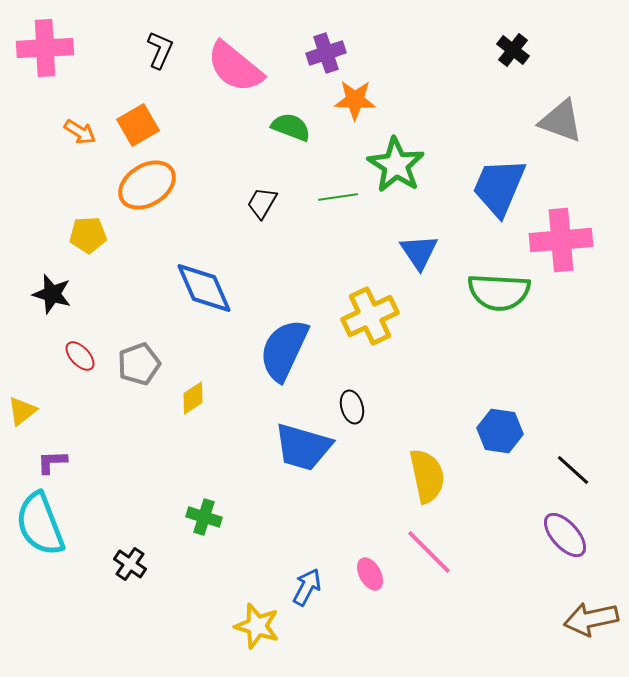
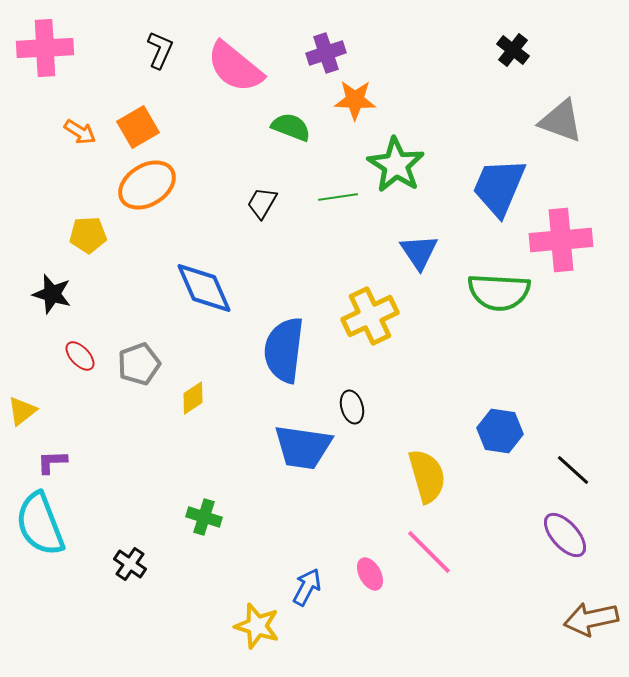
orange square at (138, 125): moved 2 px down
blue semicircle at (284, 350): rotated 18 degrees counterclockwise
blue trapezoid at (303, 447): rotated 8 degrees counterclockwise
yellow semicircle at (427, 476): rotated 4 degrees counterclockwise
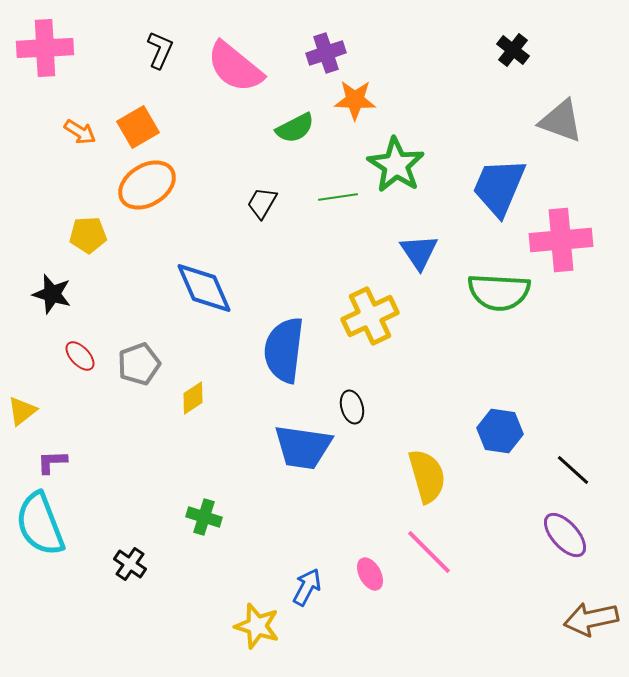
green semicircle at (291, 127): moved 4 px right, 1 px down; rotated 132 degrees clockwise
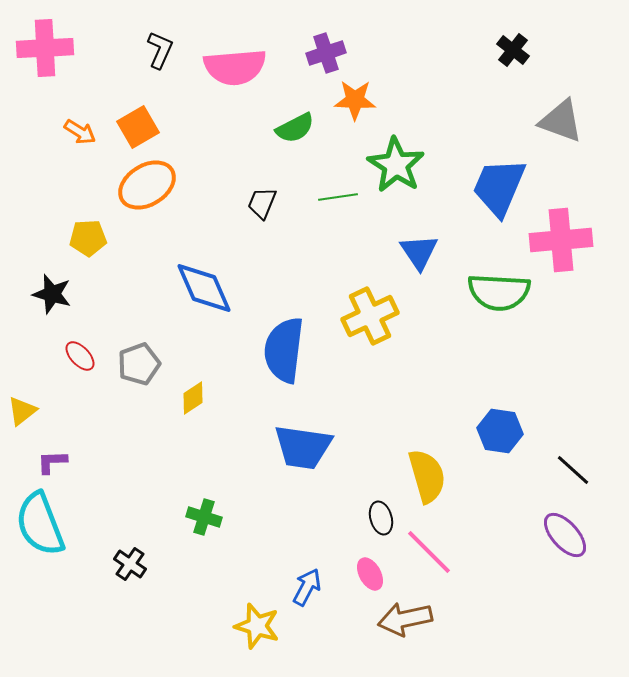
pink semicircle at (235, 67): rotated 44 degrees counterclockwise
black trapezoid at (262, 203): rotated 8 degrees counterclockwise
yellow pentagon at (88, 235): moved 3 px down
black ellipse at (352, 407): moved 29 px right, 111 px down
brown arrow at (591, 619): moved 186 px left
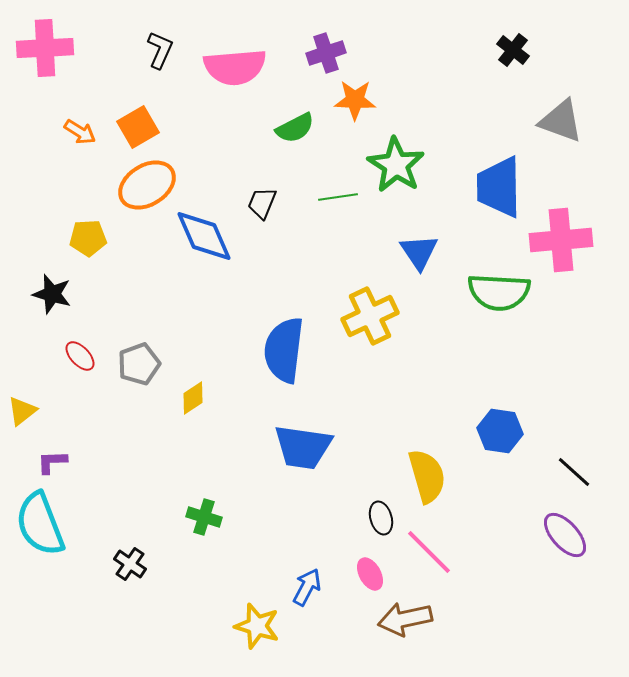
blue trapezoid at (499, 187): rotated 24 degrees counterclockwise
blue diamond at (204, 288): moved 52 px up
black line at (573, 470): moved 1 px right, 2 px down
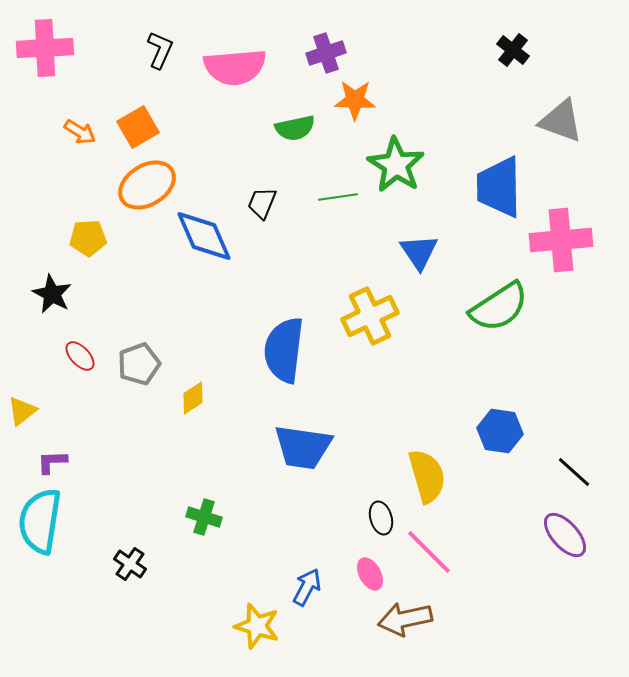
green semicircle at (295, 128): rotated 15 degrees clockwise
green semicircle at (499, 292): moved 15 px down; rotated 36 degrees counterclockwise
black star at (52, 294): rotated 12 degrees clockwise
cyan semicircle at (40, 524): moved 3 px up; rotated 30 degrees clockwise
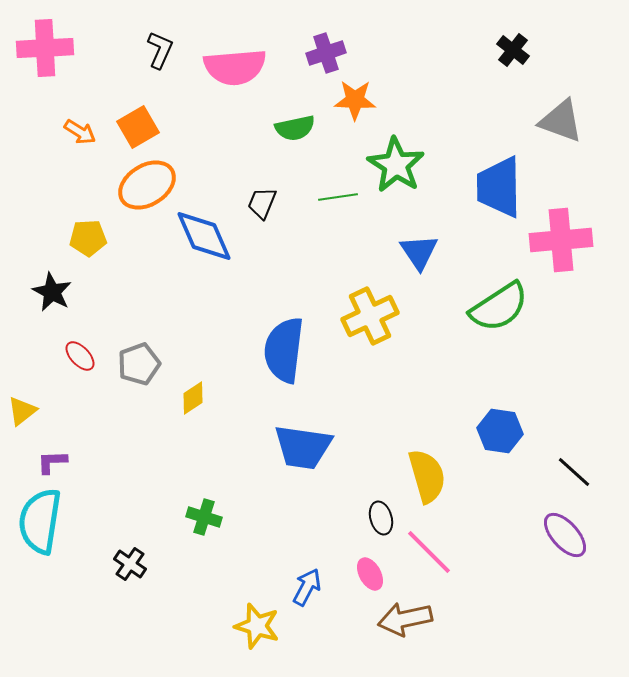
black star at (52, 294): moved 2 px up
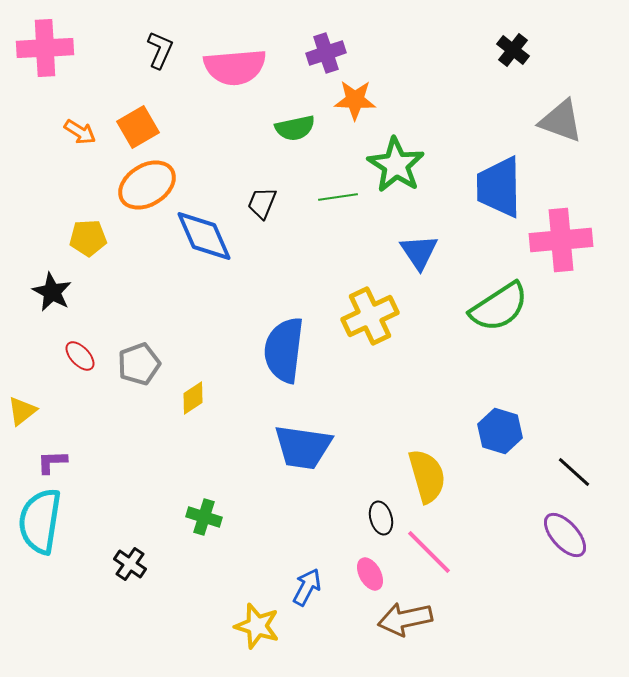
blue hexagon at (500, 431): rotated 9 degrees clockwise
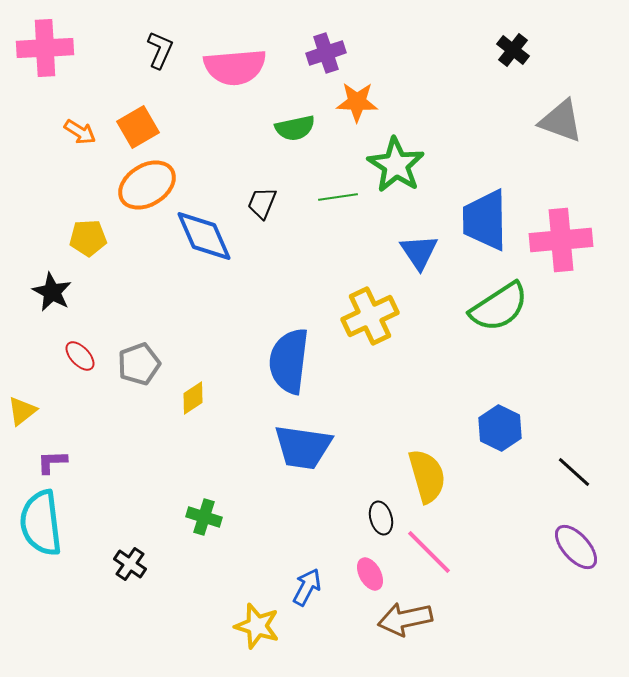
orange star at (355, 100): moved 2 px right, 2 px down
blue trapezoid at (499, 187): moved 14 px left, 33 px down
blue semicircle at (284, 350): moved 5 px right, 11 px down
blue hexagon at (500, 431): moved 3 px up; rotated 9 degrees clockwise
cyan semicircle at (40, 521): moved 1 px right, 2 px down; rotated 16 degrees counterclockwise
purple ellipse at (565, 535): moved 11 px right, 12 px down
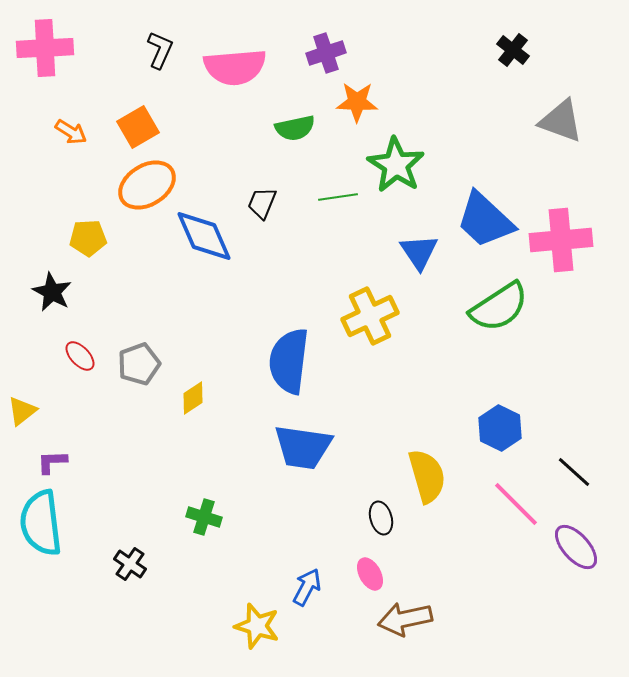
orange arrow at (80, 132): moved 9 px left
blue trapezoid at (485, 220): rotated 46 degrees counterclockwise
pink line at (429, 552): moved 87 px right, 48 px up
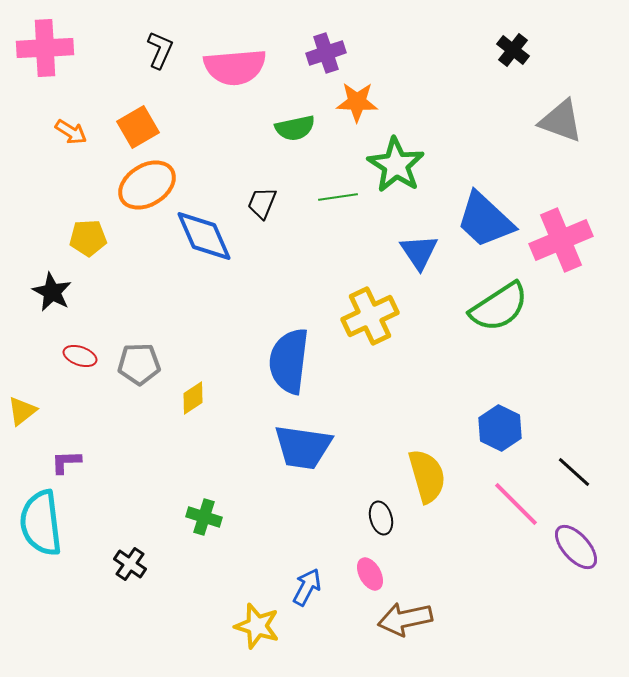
pink cross at (561, 240): rotated 18 degrees counterclockwise
red ellipse at (80, 356): rotated 28 degrees counterclockwise
gray pentagon at (139, 364): rotated 18 degrees clockwise
purple L-shape at (52, 462): moved 14 px right
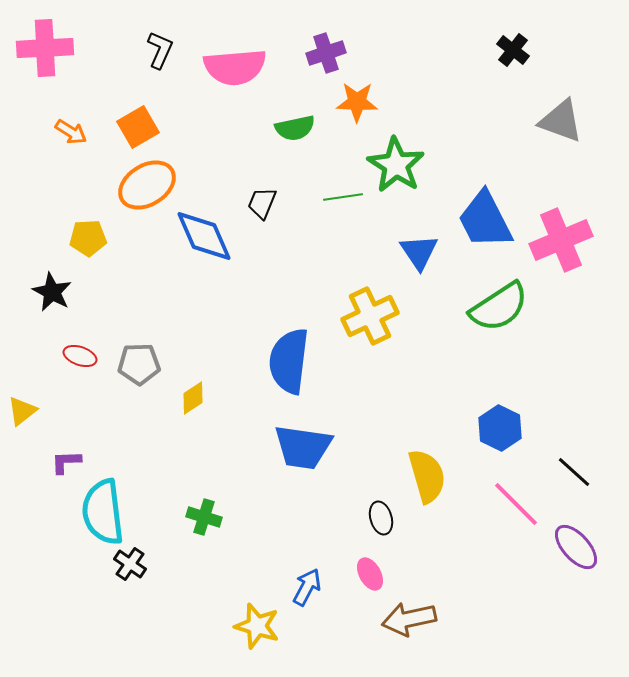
green line at (338, 197): moved 5 px right
blue trapezoid at (485, 220): rotated 20 degrees clockwise
cyan semicircle at (41, 523): moved 62 px right, 11 px up
brown arrow at (405, 619): moved 4 px right
